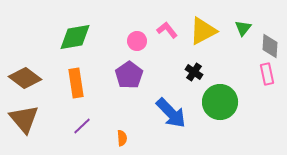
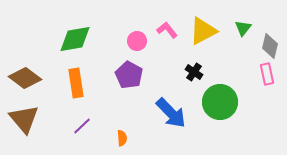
green diamond: moved 2 px down
gray diamond: rotated 10 degrees clockwise
purple pentagon: rotated 8 degrees counterclockwise
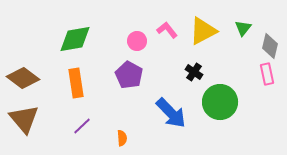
brown diamond: moved 2 px left
